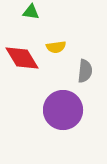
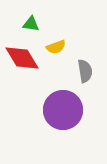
green triangle: moved 12 px down
yellow semicircle: rotated 12 degrees counterclockwise
gray semicircle: rotated 15 degrees counterclockwise
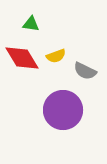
yellow semicircle: moved 9 px down
gray semicircle: rotated 125 degrees clockwise
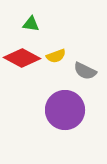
red diamond: rotated 30 degrees counterclockwise
purple circle: moved 2 px right
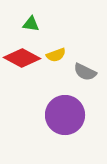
yellow semicircle: moved 1 px up
gray semicircle: moved 1 px down
purple circle: moved 5 px down
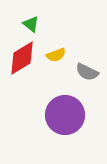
green triangle: rotated 30 degrees clockwise
red diamond: rotated 60 degrees counterclockwise
gray semicircle: moved 2 px right
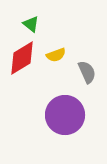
gray semicircle: rotated 140 degrees counterclockwise
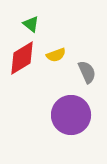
purple circle: moved 6 px right
